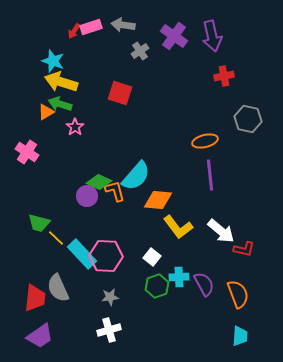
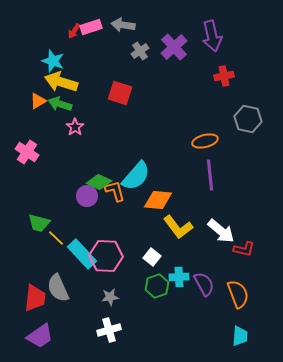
purple cross: moved 11 px down; rotated 12 degrees clockwise
orange triangle: moved 8 px left, 11 px up
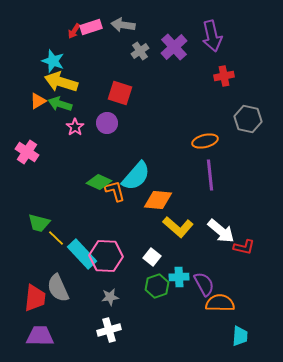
purple circle: moved 20 px right, 73 px up
yellow L-shape: rotated 12 degrees counterclockwise
red L-shape: moved 2 px up
orange semicircle: moved 18 px left, 9 px down; rotated 68 degrees counterclockwise
purple trapezoid: rotated 144 degrees counterclockwise
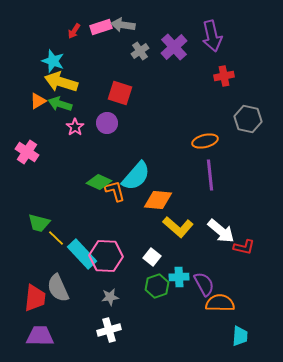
pink rectangle: moved 10 px right
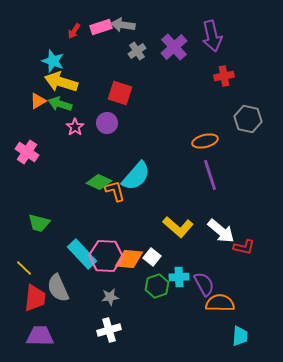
gray cross: moved 3 px left
purple line: rotated 12 degrees counterclockwise
orange diamond: moved 29 px left, 59 px down
yellow line: moved 32 px left, 30 px down
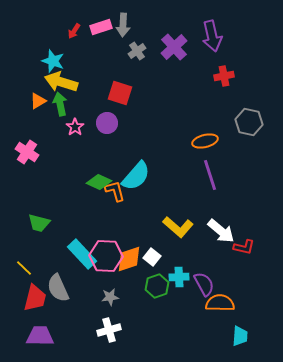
gray arrow: rotated 95 degrees counterclockwise
green arrow: rotated 60 degrees clockwise
gray hexagon: moved 1 px right, 3 px down
orange diamond: rotated 24 degrees counterclockwise
red trapezoid: rotated 8 degrees clockwise
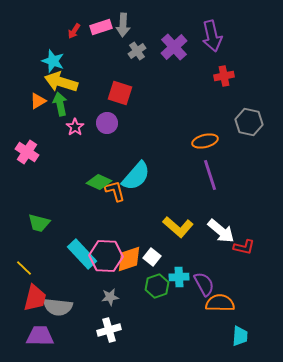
gray semicircle: moved 19 px down; rotated 60 degrees counterclockwise
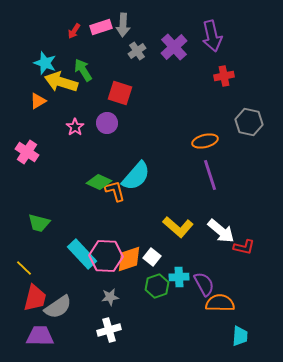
cyan star: moved 8 px left, 2 px down
green arrow: moved 23 px right, 34 px up; rotated 20 degrees counterclockwise
gray semicircle: rotated 40 degrees counterclockwise
